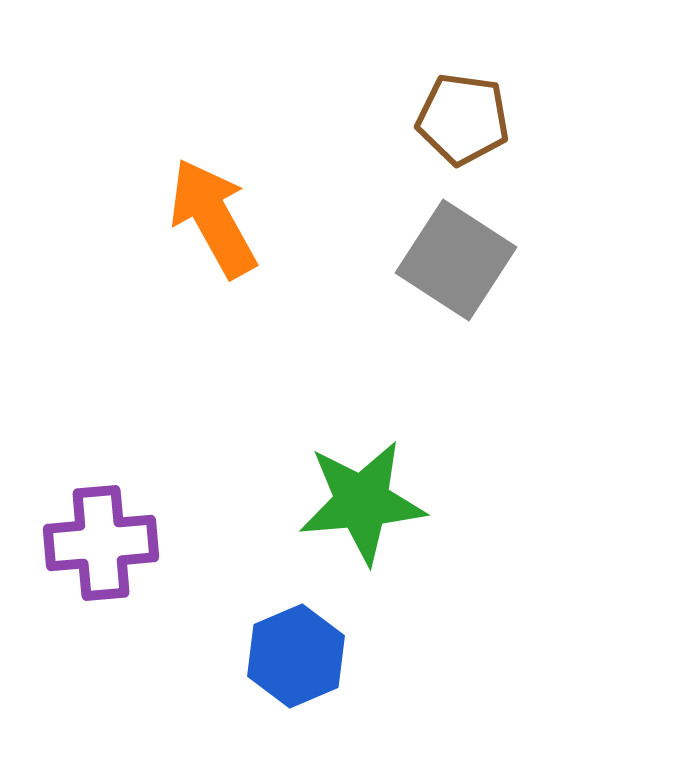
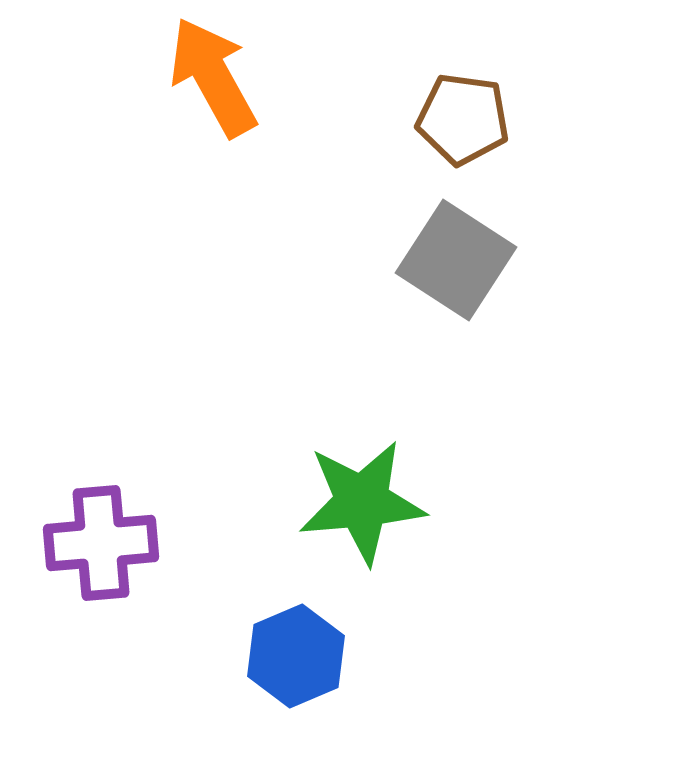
orange arrow: moved 141 px up
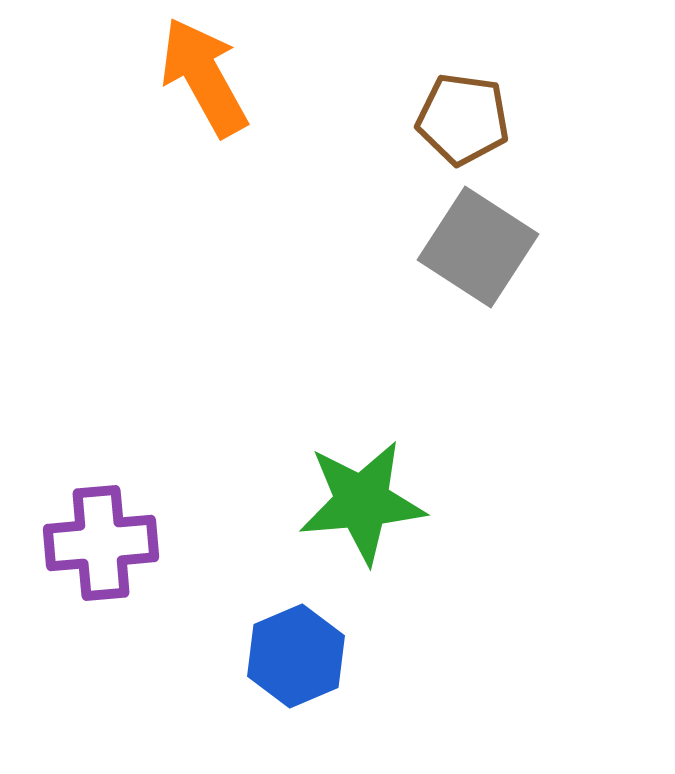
orange arrow: moved 9 px left
gray square: moved 22 px right, 13 px up
